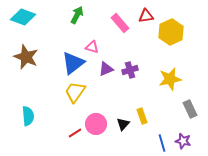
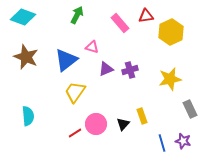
blue triangle: moved 7 px left, 3 px up
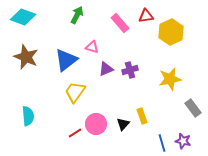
gray rectangle: moved 3 px right, 1 px up; rotated 12 degrees counterclockwise
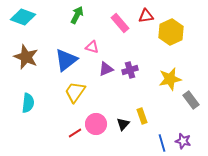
gray rectangle: moved 2 px left, 8 px up
cyan semicircle: moved 13 px up; rotated 12 degrees clockwise
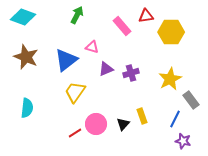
pink rectangle: moved 2 px right, 3 px down
yellow hexagon: rotated 25 degrees clockwise
purple cross: moved 1 px right, 3 px down
yellow star: rotated 15 degrees counterclockwise
cyan semicircle: moved 1 px left, 5 px down
blue line: moved 13 px right, 24 px up; rotated 42 degrees clockwise
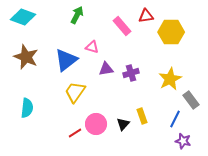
purple triangle: rotated 14 degrees clockwise
